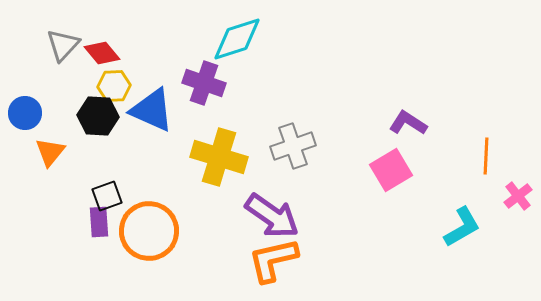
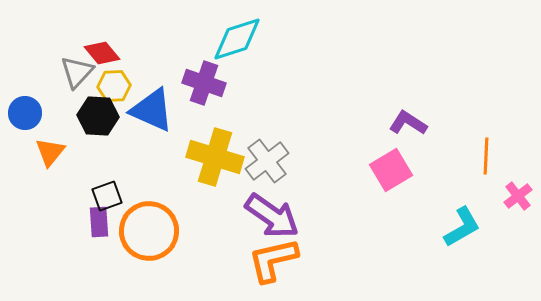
gray triangle: moved 14 px right, 27 px down
gray cross: moved 26 px left, 15 px down; rotated 18 degrees counterclockwise
yellow cross: moved 4 px left
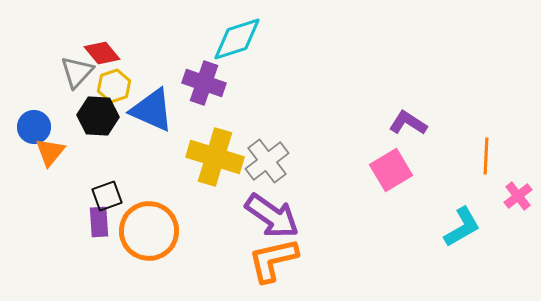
yellow hexagon: rotated 16 degrees counterclockwise
blue circle: moved 9 px right, 14 px down
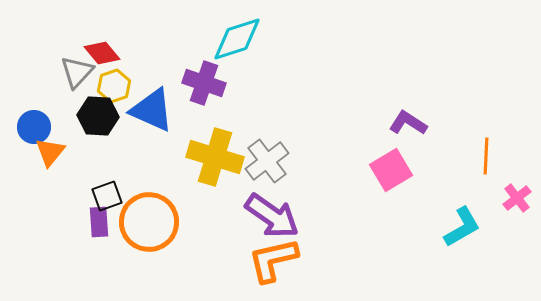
pink cross: moved 1 px left, 2 px down
orange circle: moved 9 px up
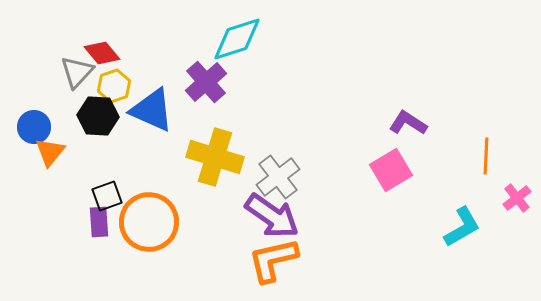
purple cross: moved 2 px right, 1 px up; rotated 30 degrees clockwise
gray cross: moved 11 px right, 16 px down
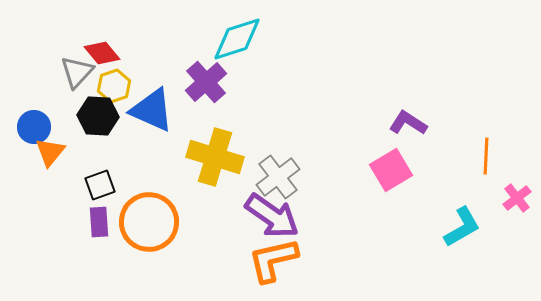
black square: moved 7 px left, 11 px up
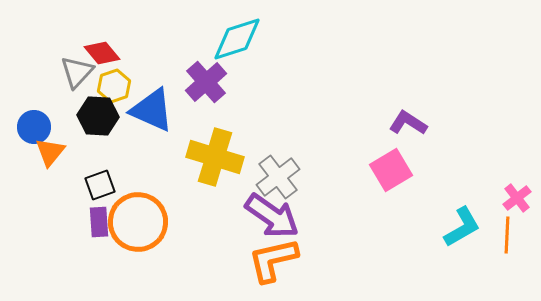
orange line: moved 21 px right, 79 px down
orange circle: moved 11 px left
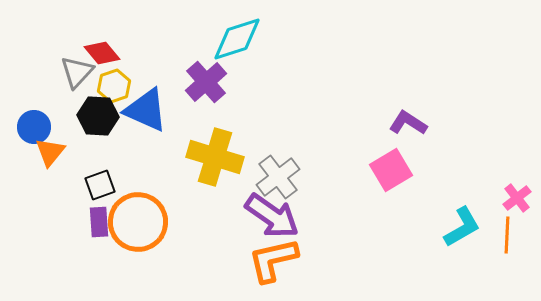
blue triangle: moved 6 px left
